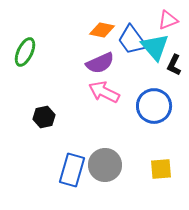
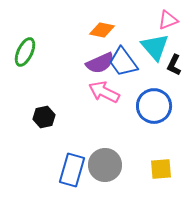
blue trapezoid: moved 9 px left, 22 px down
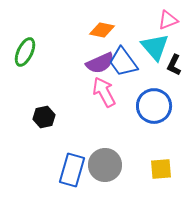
pink arrow: rotated 36 degrees clockwise
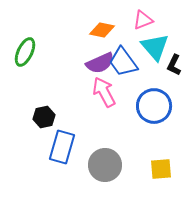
pink triangle: moved 25 px left
blue rectangle: moved 10 px left, 23 px up
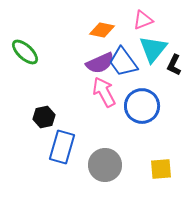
cyan triangle: moved 2 px left, 2 px down; rotated 20 degrees clockwise
green ellipse: rotated 72 degrees counterclockwise
blue circle: moved 12 px left
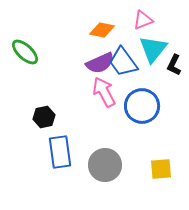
blue rectangle: moved 2 px left, 5 px down; rotated 24 degrees counterclockwise
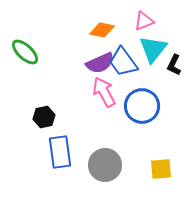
pink triangle: moved 1 px right, 1 px down
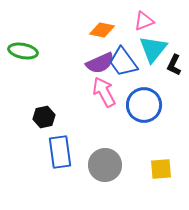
green ellipse: moved 2 px left, 1 px up; rotated 32 degrees counterclockwise
blue circle: moved 2 px right, 1 px up
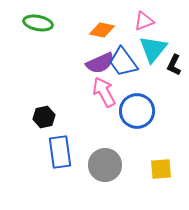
green ellipse: moved 15 px right, 28 px up
blue circle: moved 7 px left, 6 px down
